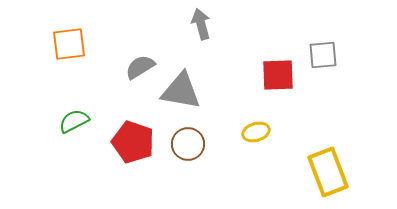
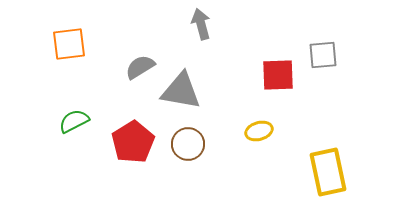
yellow ellipse: moved 3 px right, 1 px up
red pentagon: rotated 21 degrees clockwise
yellow rectangle: rotated 9 degrees clockwise
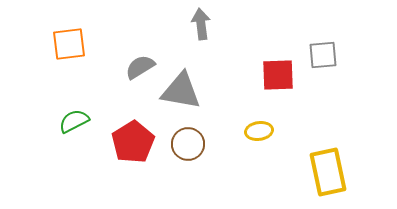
gray arrow: rotated 8 degrees clockwise
yellow ellipse: rotated 8 degrees clockwise
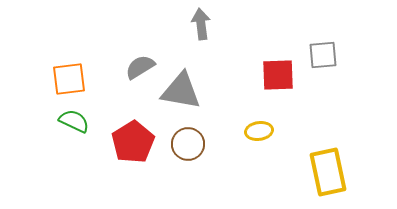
orange square: moved 35 px down
green semicircle: rotated 52 degrees clockwise
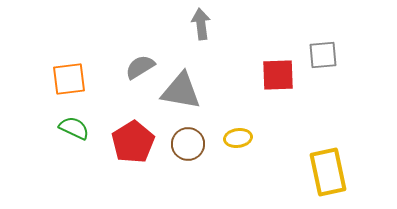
green semicircle: moved 7 px down
yellow ellipse: moved 21 px left, 7 px down
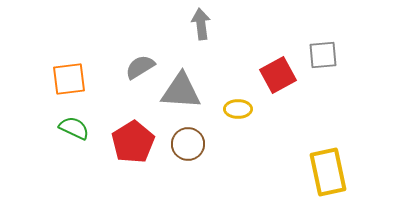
red square: rotated 27 degrees counterclockwise
gray triangle: rotated 6 degrees counterclockwise
yellow ellipse: moved 29 px up; rotated 8 degrees clockwise
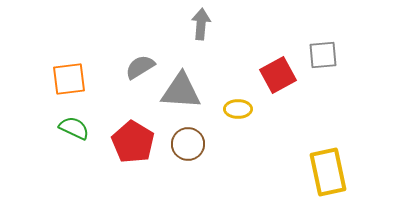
gray arrow: rotated 12 degrees clockwise
red pentagon: rotated 9 degrees counterclockwise
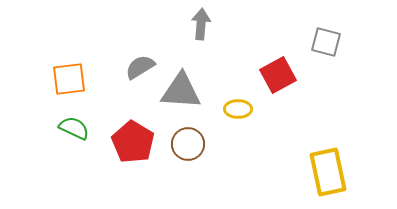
gray square: moved 3 px right, 13 px up; rotated 20 degrees clockwise
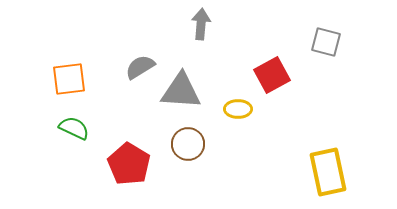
red square: moved 6 px left
red pentagon: moved 4 px left, 22 px down
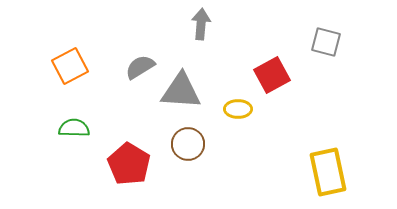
orange square: moved 1 px right, 13 px up; rotated 21 degrees counterclockwise
green semicircle: rotated 24 degrees counterclockwise
